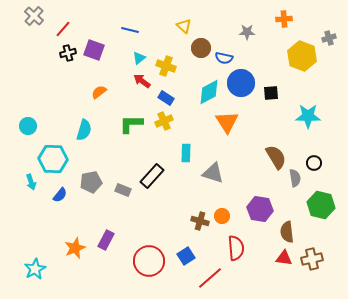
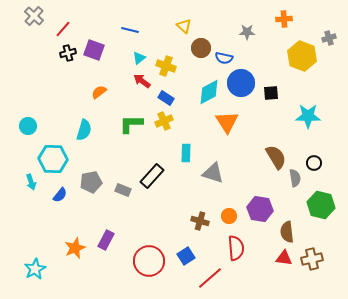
orange circle at (222, 216): moved 7 px right
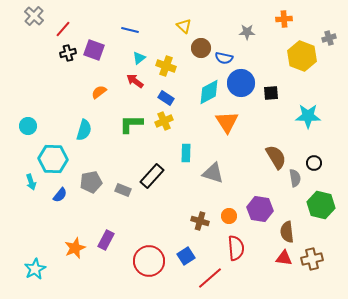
red arrow at (142, 81): moved 7 px left
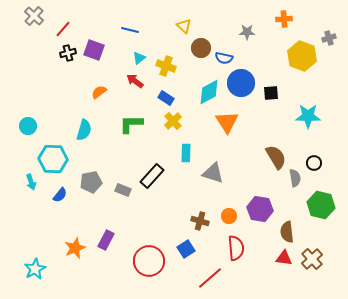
yellow cross at (164, 121): moved 9 px right; rotated 18 degrees counterclockwise
blue square at (186, 256): moved 7 px up
brown cross at (312, 259): rotated 30 degrees counterclockwise
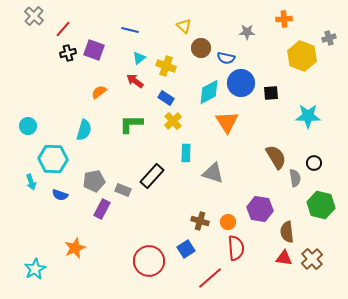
blue semicircle at (224, 58): moved 2 px right
gray pentagon at (91, 182): moved 3 px right, 1 px up
blue semicircle at (60, 195): rotated 70 degrees clockwise
orange circle at (229, 216): moved 1 px left, 6 px down
purple rectangle at (106, 240): moved 4 px left, 31 px up
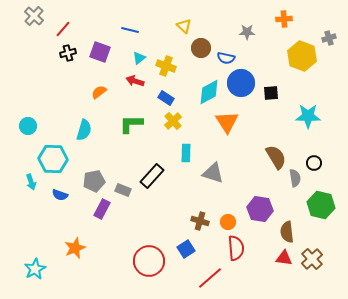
purple square at (94, 50): moved 6 px right, 2 px down
red arrow at (135, 81): rotated 18 degrees counterclockwise
